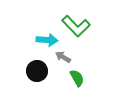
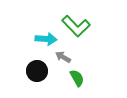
cyan arrow: moved 1 px left, 1 px up
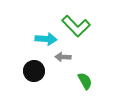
gray arrow: rotated 28 degrees counterclockwise
black circle: moved 3 px left
green semicircle: moved 8 px right, 3 px down
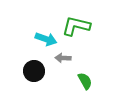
green L-shape: rotated 148 degrees clockwise
cyan arrow: rotated 15 degrees clockwise
gray arrow: moved 1 px down
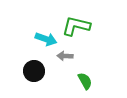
gray arrow: moved 2 px right, 2 px up
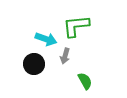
green L-shape: rotated 20 degrees counterclockwise
gray arrow: rotated 77 degrees counterclockwise
black circle: moved 7 px up
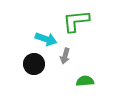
green L-shape: moved 5 px up
green semicircle: rotated 66 degrees counterclockwise
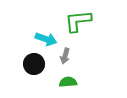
green L-shape: moved 2 px right
green semicircle: moved 17 px left, 1 px down
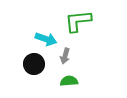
green semicircle: moved 1 px right, 1 px up
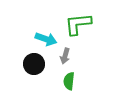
green L-shape: moved 3 px down
green semicircle: rotated 78 degrees counterclockwise
